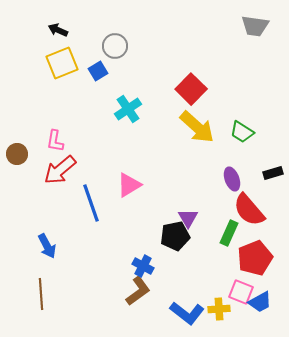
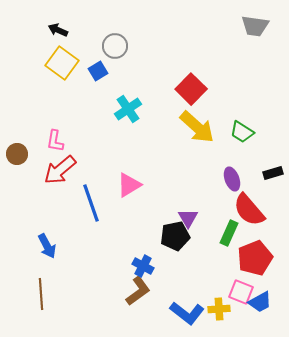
yellow square: rotated 32 degrees counterclockwise
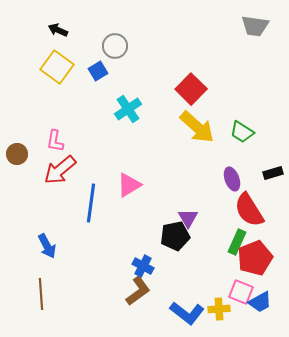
yellow square: moved 5 px left, 4 px down
blue line: rotated 27 degrees clockwise
red semicircle: rotated 9 degrees clockwise
green rectangle: moved 8 px right, 9 px down
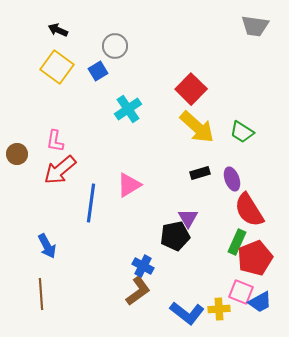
black rectangle: moved 73 px left
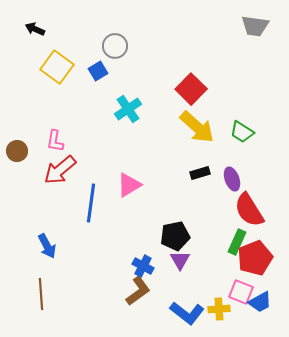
black arrow: moved 23 px left, 1 px up
brown circle: moved 3 px up
purple triangle: moved 8 px left, 42 px down
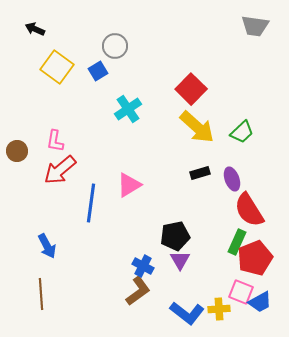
green trapezoid: rotated 75 degrees counterclockwise
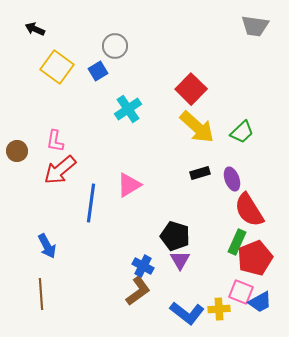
black pentagon: rotated 28 degrees clockwise
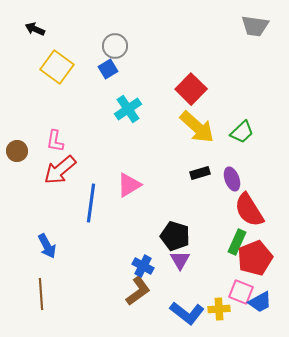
blue square: moved 10 px right, 2 px up
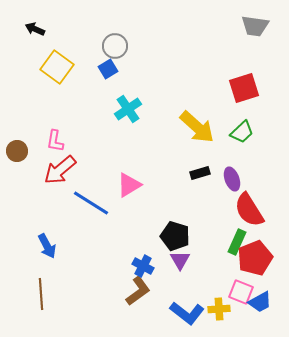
red square: moved 53 px right, 1 px up; rotated 28 degrees clockwise
blue line: rotated 66 degrees counterclockwise
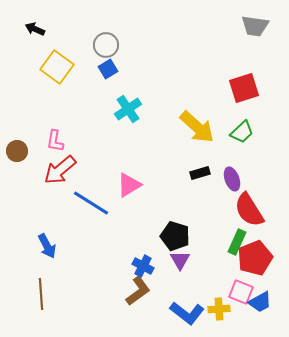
gray circle: moved 9 px left, 1 px up
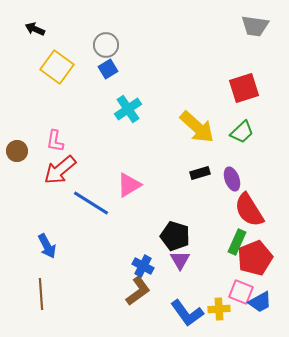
blue L-shape: rotated 16 degrees clockwise
